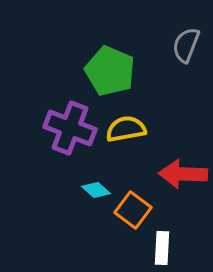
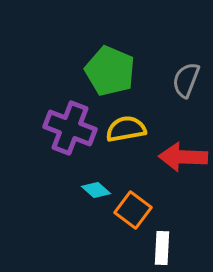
gray semicircle: moved 35 px down
red arrow: moved 17 px up
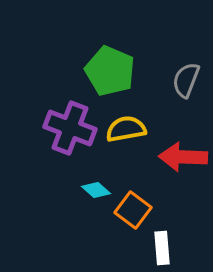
white rectangle: rotated 8 degrees counterclockwise
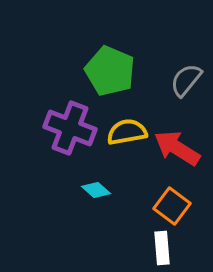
gray semicircle: rotated 18 degrees clockwise
yellow semicircle: moved 1 px right, 3 px down
red arrow: moved 6 px left, 9 px up; rotated 30 degrees clockwise
orange square: moved 39 px right, 4 px up
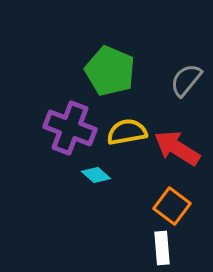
cyan diamond: moved 15 px up
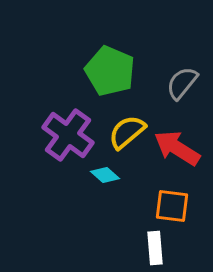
gray semicircle: moved 4 px left, 3 px down
purple cross: moved 2 px left, 7 px down; rotated 15 degrees clockwise
yellow semicircle: rotated 30 degrees counterclockwise
cyan diamond: moved 9 px right
orange square: rotated 30 degrees counterclockwise
white rectangle: moved 7 px left
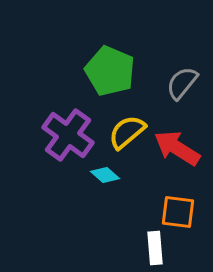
orange square: moved 6 px right, 6 px down
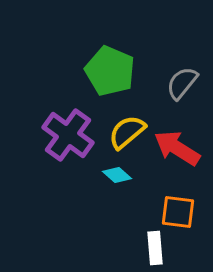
cyan diamond: moved 12 px right
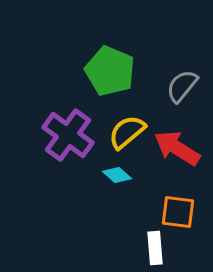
gray semicircle: moved 3 px down
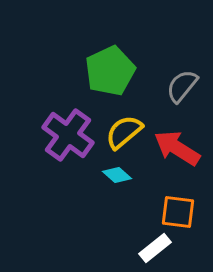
green pentagon: rotated 24 degrees clockwise
yellow semicircle: moved 3 px left
white rectangle: rotated 56 degrees clockwise
